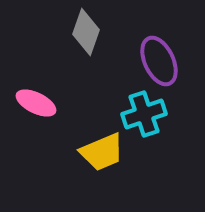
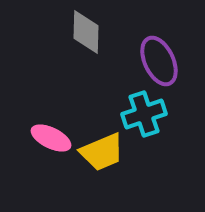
gray diamond: rotated 18 degrees counterclockwise
pink ellipse: moved 15 px right, 35 px down
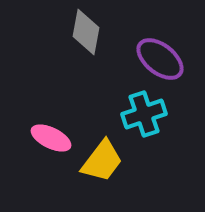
gray diamond: rotated 9 degrees clockwise
purple ellipse: moved 1 px right, 2 px up; rotated 27 degrees counterclockwise
yellow trapezoid: moved 9 px down; rotated 30 degrees counterclockwise
